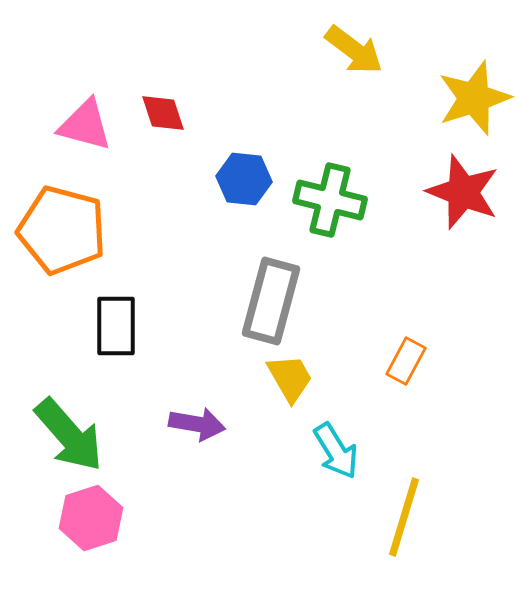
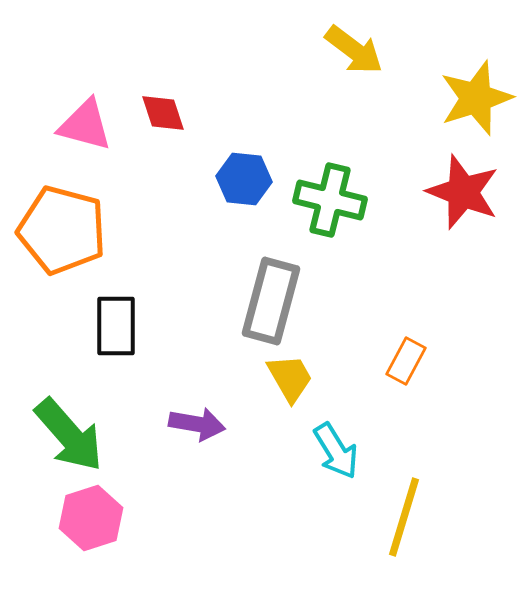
yellow star: moved 2 px right
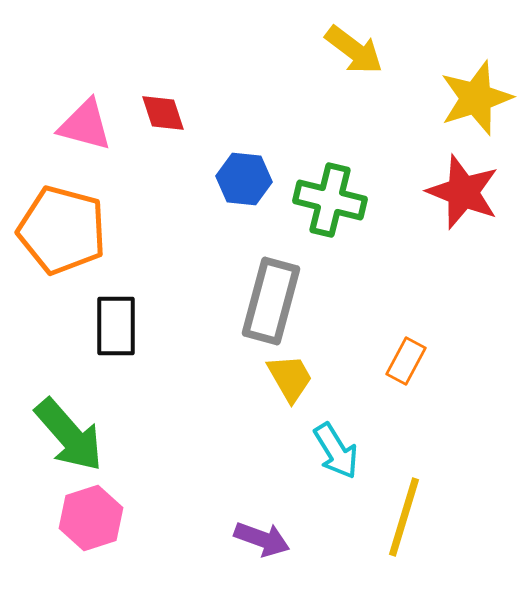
purple arrow: moved 65 px right, 115 px down; rotated 10 degrees clockwise
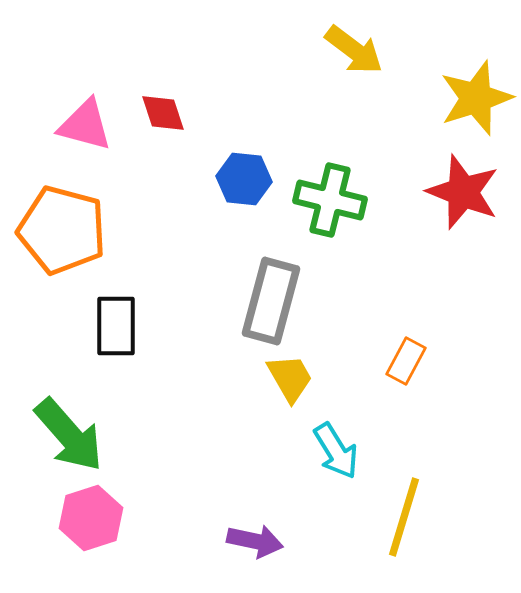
purple arrow: moved 7 px left, 2 px down; rotated 8 degrees counterclockwise
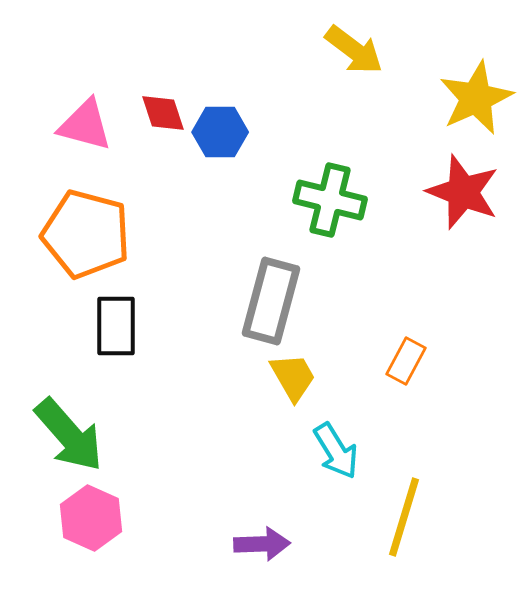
yellow star: rotated 6 degrees counterclockwise
blue hexagon: moved 24 px left, 47 px up; rotated 6 degrees counterclockwise
orange pentagon: moved 24 px right, 4 px down
yellow trapezoid: moved 3 px right, 1 px up
pink hexagon: rotated 18 degrees counterclockwise
purple arrow: moved 7 px right, 3 px down; rotated 14 degrees counterclockwise
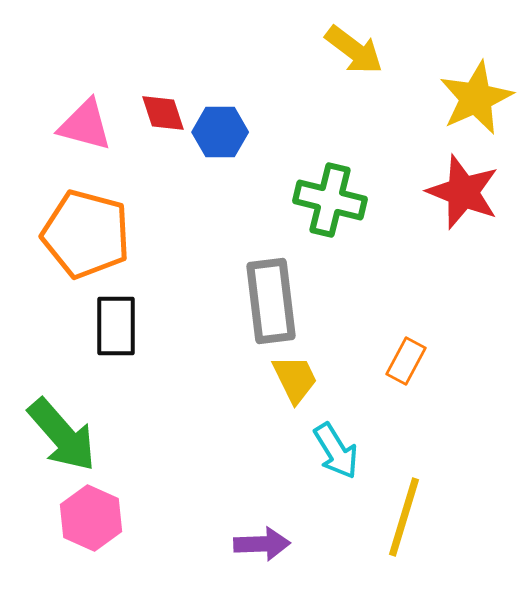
gray rectangle: rotated 22 degrees counterclockwise
yellow trapezoid: moved 2 px right, 2 px down; rotated 4 degrees clockwise
green arrow: moved 7 px left
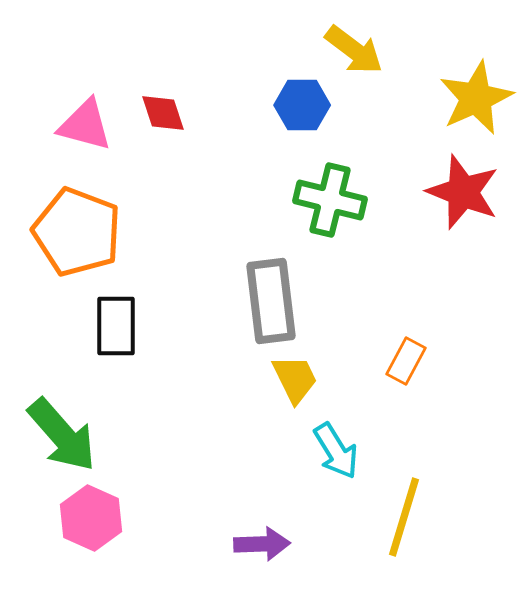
blue hexagon: moved 82 px right, 27 px up
orange pentagon: moved 9 px left, 2 px up; rotated 6 degrees clockwise
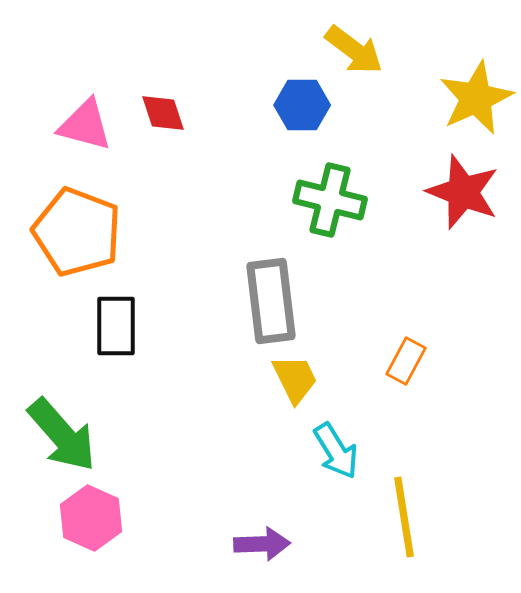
yellow line: rotated 26 degrees counterclockwise
